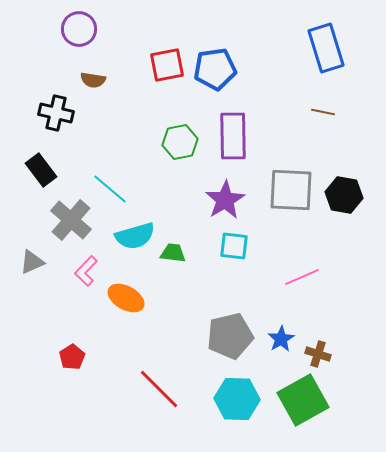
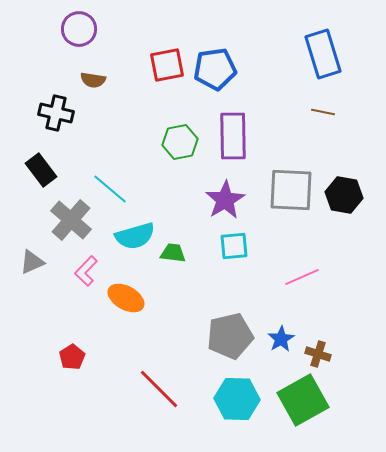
blue rectangle: moved 3 px left, 6 px down
cyan square: rotated 12 degrees counterclockwise
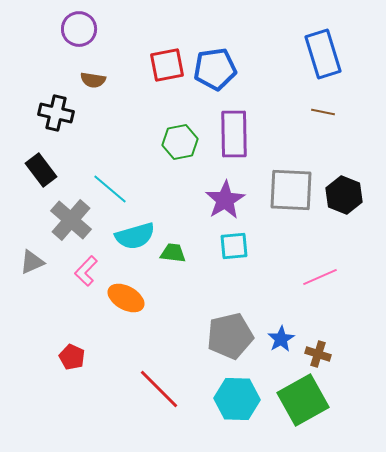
purple rectangle: moved 1 px right, 2 px up
black hexagon: rotated 12 degrees clockwise
pink line: moved 18 px right
red pentagon: rotated 15 degrees counterclockwise
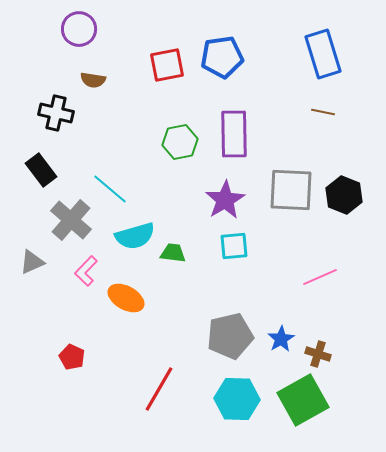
blue pentagon: moved 7 px right, 12 px up
red line: rotated 75 degrees clockwise
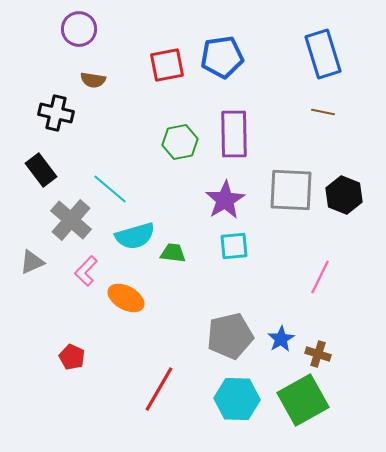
pink line: rotated 40 degrees counterclockwise
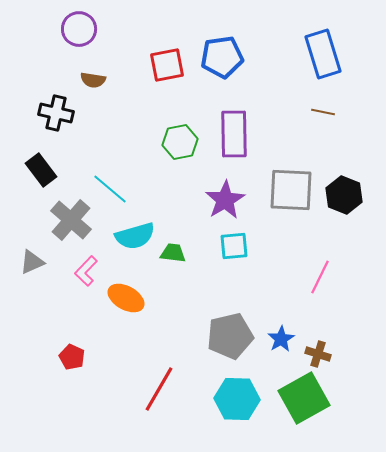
green square: moved 1 px right, 2 px up
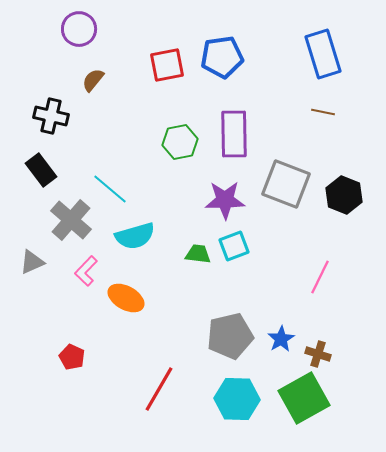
brown semicircle: rotated 120 degrees clockwise
black cross: moved 5 px left, 3 px down
gray square: moved 5 px left, 6 px up; rotated 18 degrees clockwise
purple star: rotated 30 degrees clockwise
cyan square: rotated 16 degrees counterclockwise
green trapezoid: moved 25 px right, 1 px down
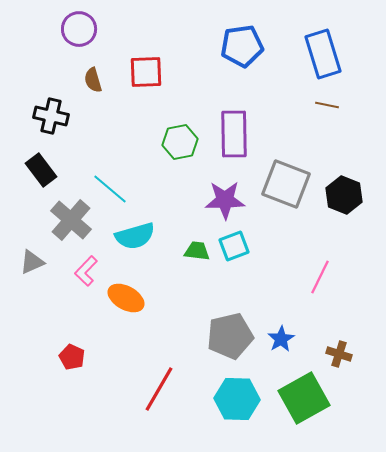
blue pentagon: moved 20 px right, 11 px up
red square: moved 21 px left, 7 px down; rotated 9 degrees clockwise
brown semicircle: rotated 55 degrees counterclockwise
brown line: moved 4 px right, 7 px up
green trapezoid: moved 1 px left, 3 px up
brown cross: moved 21 px right
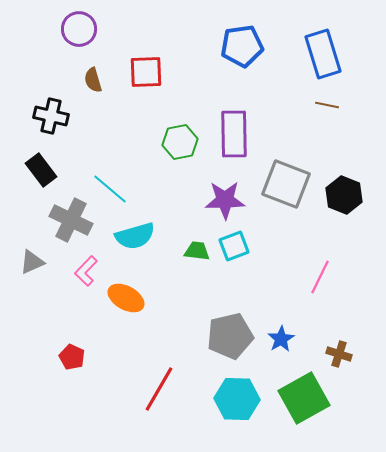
gray cross: rotated 15 degrees counterclockwise
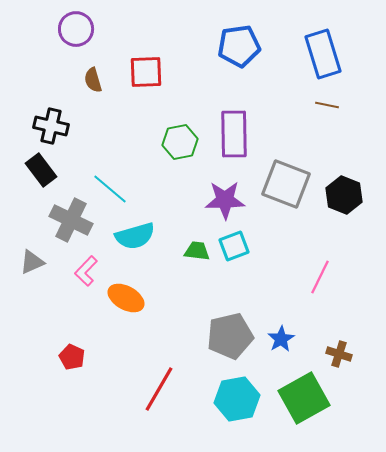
purple circle: moved 3 px left
blue pentagon: moved 3 px left
black cross: moved 10 px down
cyan hexagon: rotated 12 degrees counterclockwise
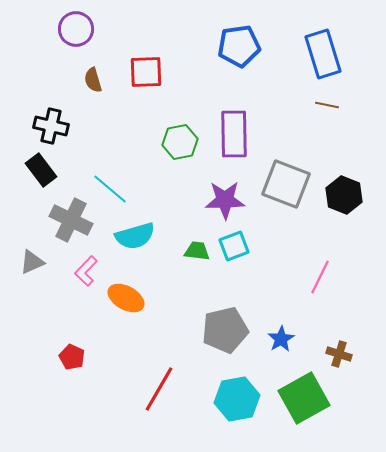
gray pentagon: moved 5 px left, 6 px up
